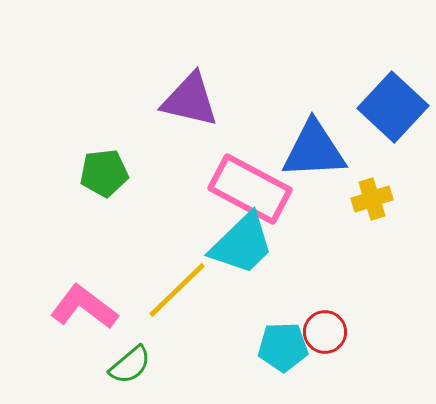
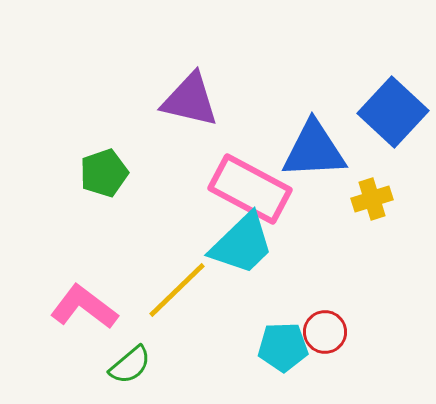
blue square: moved 5 px down
green pentagon: rotated 12 degrees counterclockwise
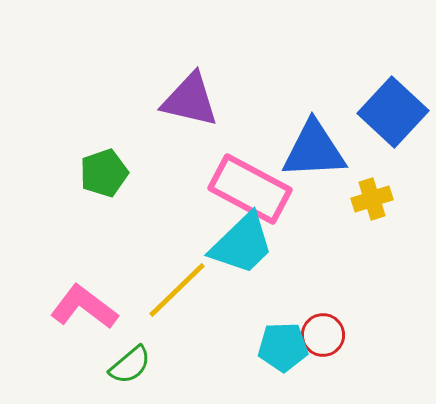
red circle: moved 2 px left, 3 px down
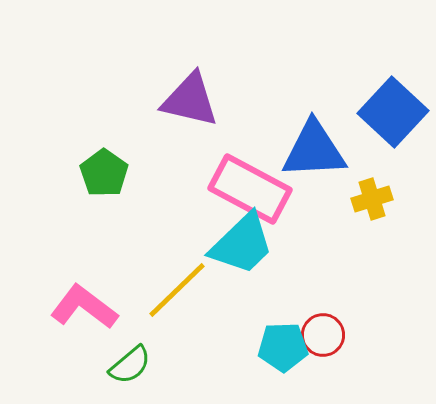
green pentagon: rotated 18 degrees counterclockwise
